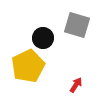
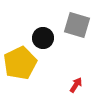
yellow pentagon: moved 8 px left, 3 px up
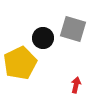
gray square: moved 4 px left, 4 px down
red arrow: rotated 21 degrees counterclockwise
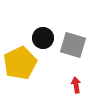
gray square: moved 16 px down
red arrow: rotated 21 degrees counterclockwise
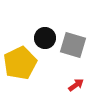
black circle: moved 2 px right
red arrow: rotated 63 degrees clockwise
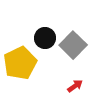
gray square: rotated 28 degrees clockwise
red arrow: moved 1 px left, 1 px down
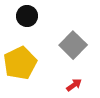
black circle: moved 18 px left, 22 px up
red arrow: moved 1 px left, 1 px up
